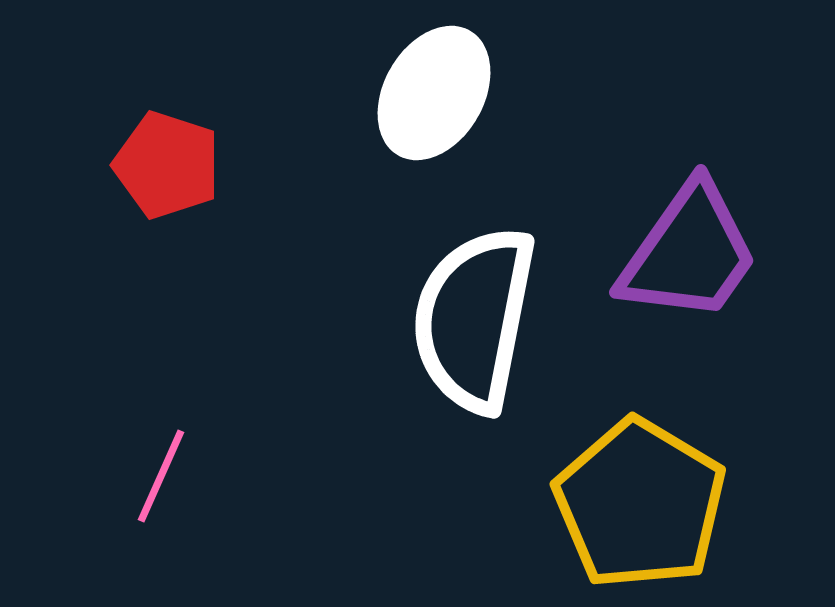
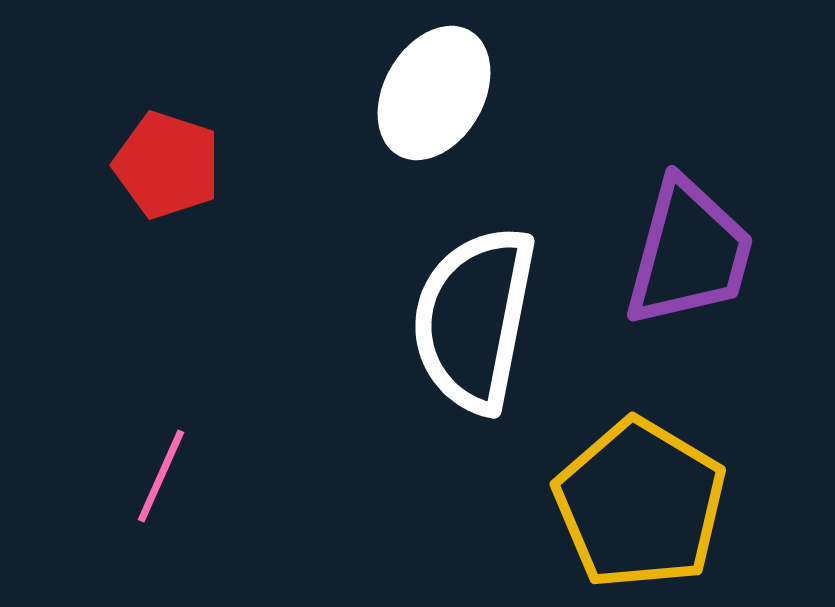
purple trapezoid: rotated 20 degrees counterclockwise
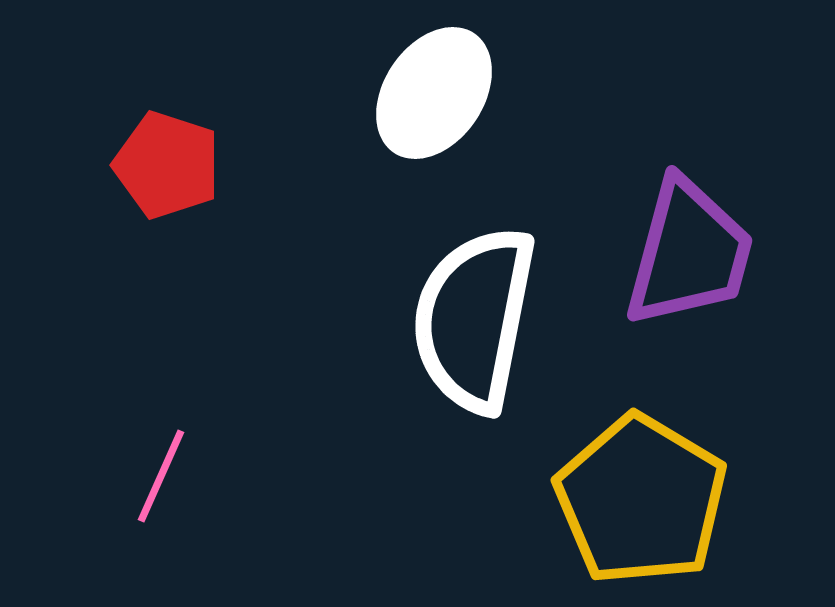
white ellipse: rotated 4 degrees clockwise
yellow pentagon: moved 1 px right, 4 px up
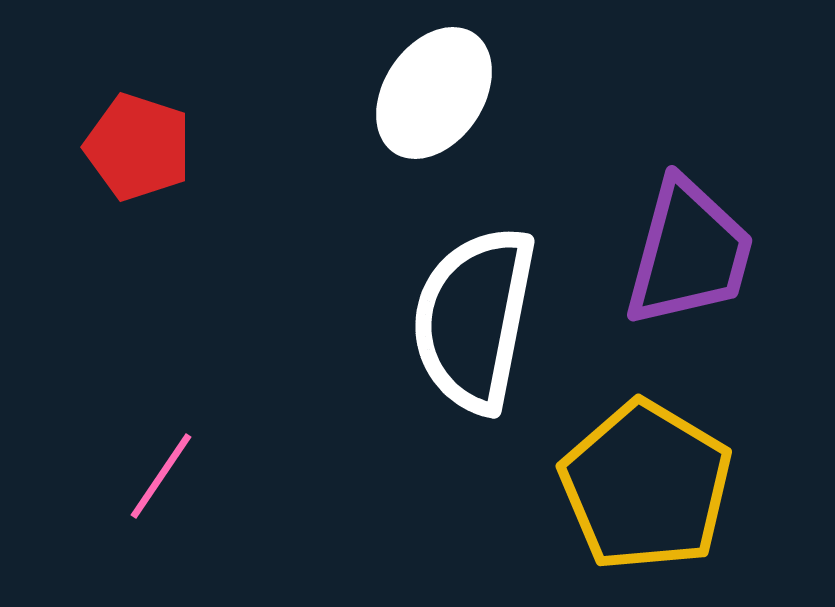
red pentagon: moved 29 px left, 18 px up
pink line: rotated 10 degrees clockwise
yellow pentagon: moved 5 px right, 14 px up
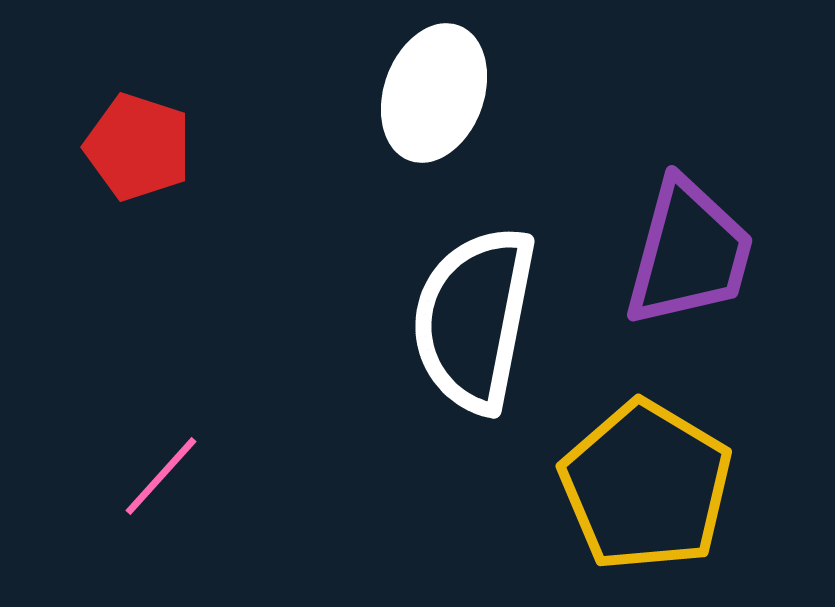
white ellipse: rotated 14 degrees counterclockwise
pink line: rotated 8 degrees clockwise
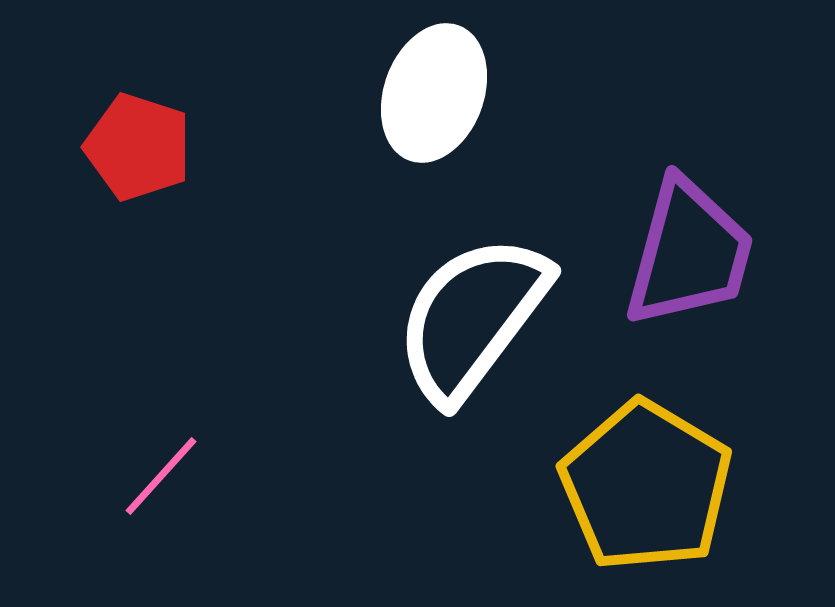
white semicircle: moved 2 px left, 1 px up; rotated 26 degrees clockwise
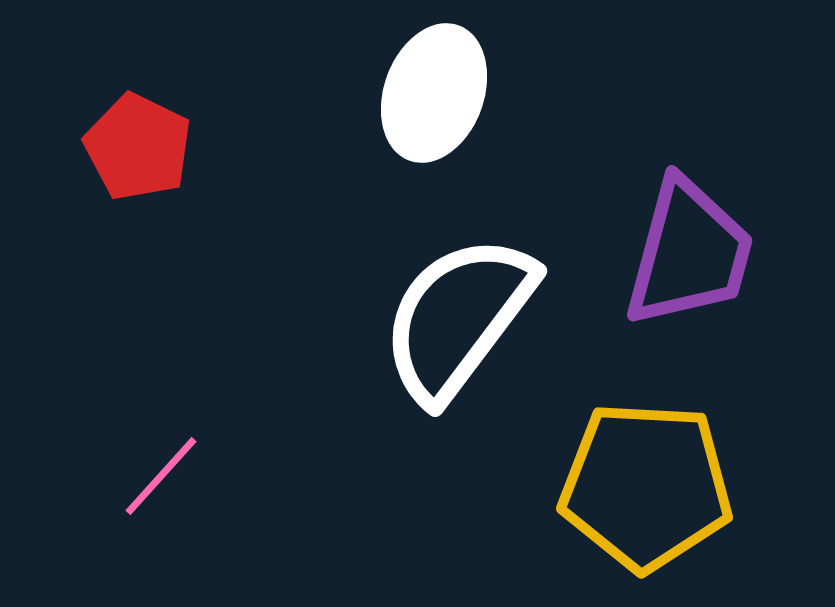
red pentagon: rotated 8 degrees clockwise
white semicircle: moved 14 px left
yellow pentagon: rotated 28 degrees counterclockwise
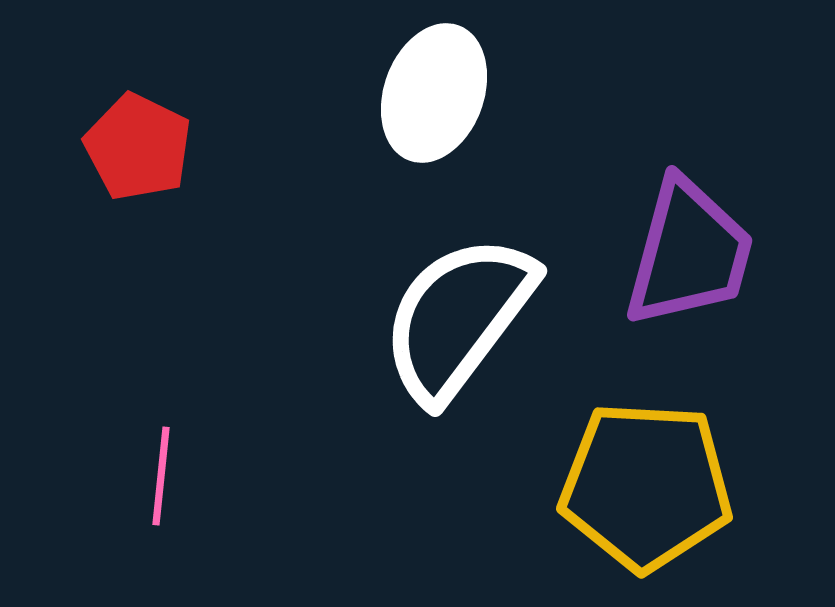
pink line: rotated 36 degrees counterclockwise
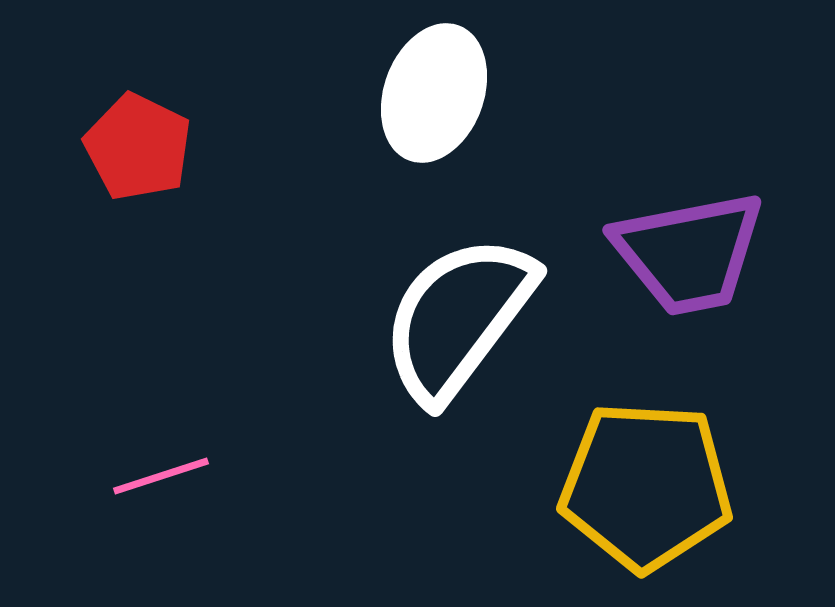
purple trapezoid: rotated 64 degrees clockwise
pink line: rotated 66 degrees clockwise
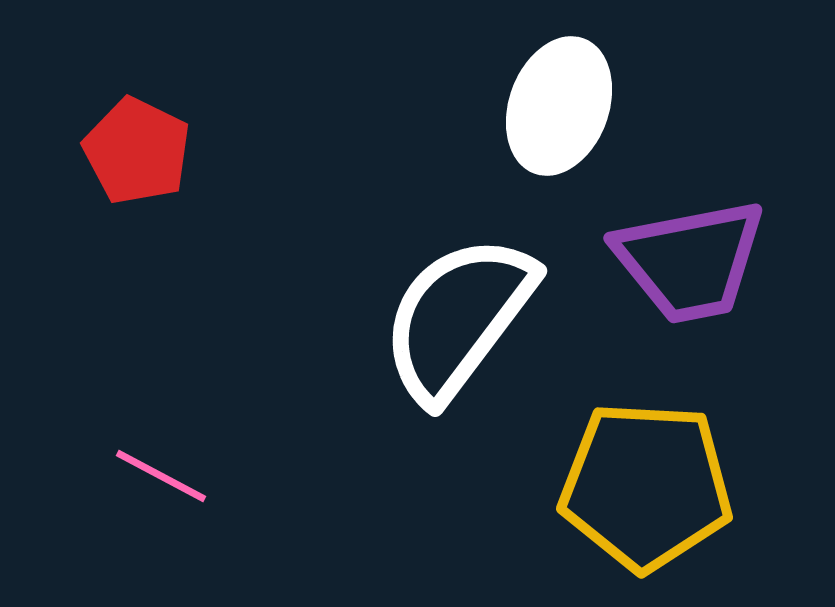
white ellipse: moved 125 px right, 13 px down
red pentagon: moved 1 px left, 4 px down
purple trapezoid: moved 1 px right, 8 px down
pink line: rotated 46 degrees clockwise
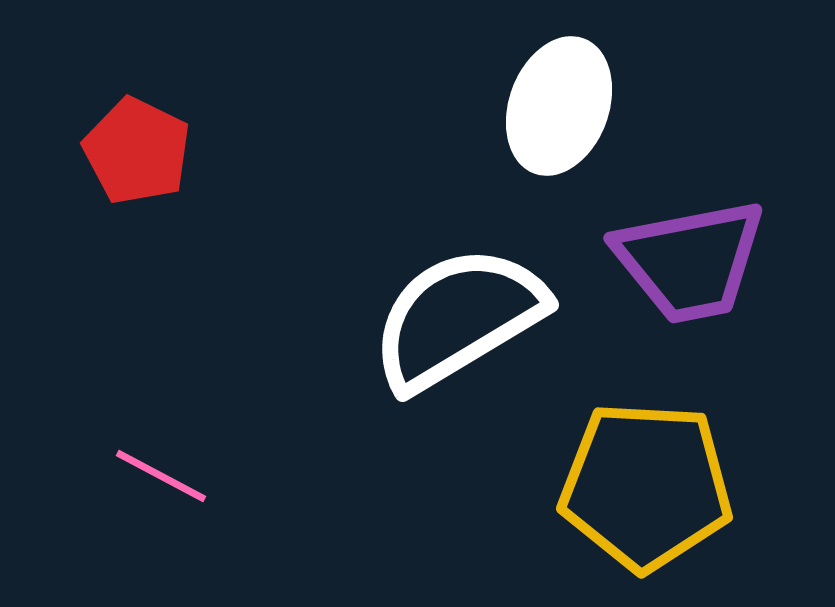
white semicircle: rotated 22 degrees clockwise
